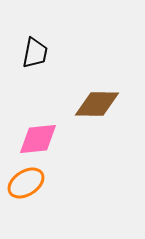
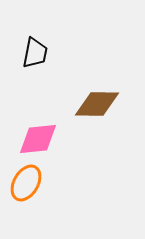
orange ellipse: rotated 27 degrees counterclockwise
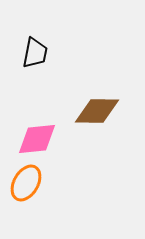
brown diamond: moved 7 px down
pink diamond: moved 1 px left
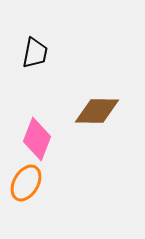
pink diamond: rotated 63 degrees counterclockwise
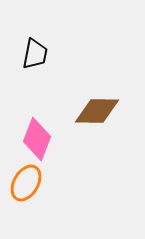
black trapezoid: moved 1 px down
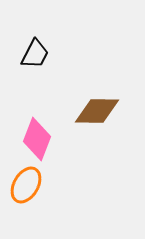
black trapezoid: rotated 16 degrees clockwise
orange ellipse: moved 2 px down
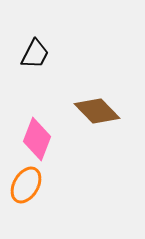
brown diamond: rotated 45 degrees clockwise
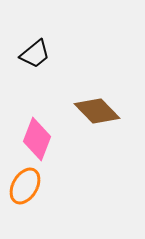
black trapezoid: rotated 24 degrees clockwise
orange ellipse: moved 1 px left, 1 px down
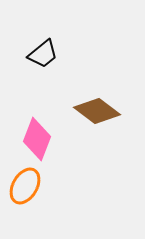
black trapezoid: moved 8 px right
brown diamond: rotated 9 degrees counterclockwise
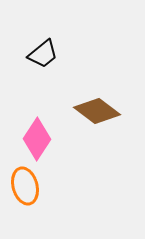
pink diamond: rotated 12 degrees clockwise
orange ellipse: rotated 45 degrees counterclockwise
